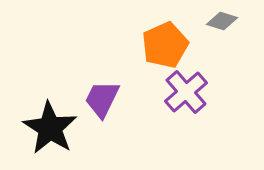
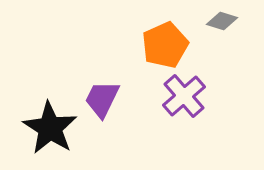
purple cross: moved 2 px left, 4 px down
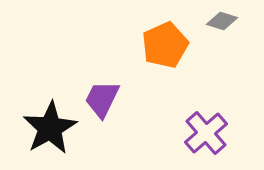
purple cross: moved 22 px right, 37 px down
black star: rotated 10 degrees clockwise
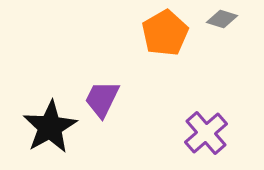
gray diamond: moved 2 px up
orange pentagon: moved 12 px up; rotated 6 degrees counterclockwise
black star: moved 1 px up
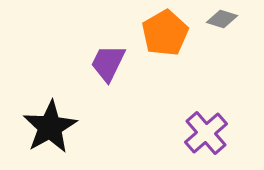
purple trapezoid: moved 6 px right, 36 px up
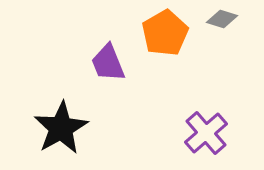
purple trapezoid: rotated 48 degrees counterclockwise
black star: moved 11 px right, 1 px down
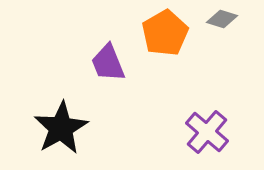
purple cross: moved 1 px right, 1 px up; rotated 9 degrees counterclockwise
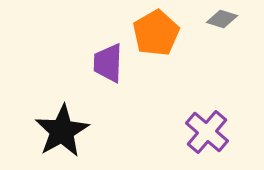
orange pentagon: moved 9 px left
purple trapezoid: rotated 24 degrees clockwise
black star: moved 1 px right, 3 px down
